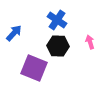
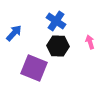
blue cross: moved 1 px left, 1 px down
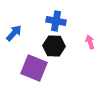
blue cross: rotated 24 degrees counterclockwise
black hexagon: moved 4 px left
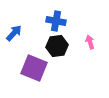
black hexagon: moved 3 px right; rotated 10 degrees counterclockwise
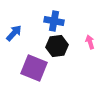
blue cross: moved 2 px left
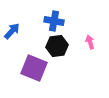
blue arrow: moved 2 px left, 2 px up
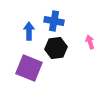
blue arrow: moved 17 px right; rotated 42 degrees counterclockwise
black hexagon: moved 1 px left, 2 px down
purple square: moved 5 px left
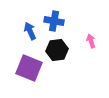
blue arrow: moved 1 px right; rotated 24 degrees counterclockwise
pink arrow: moved 1 px right, 1 px up
black hexagon: moved 1 px right, 2 px down
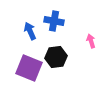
black hexagon: moved 1 px left, 7 px down
